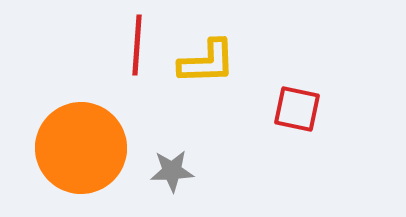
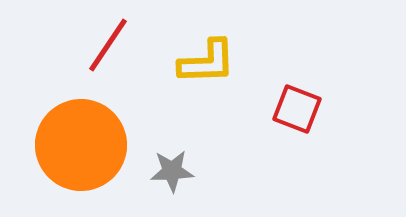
red line: moved 29 px left; rotated 30 degrees clockwise
red square: rotated 9 degrees clockwise
orange circle: moved 3 px up
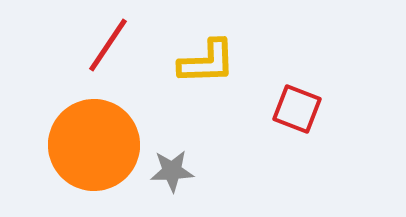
orange circle: moved 13 px right
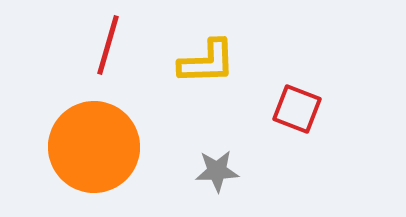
red line: rotated 18 degrees counterclockwise
orange circle: moved 2 px down
gray star: moved 45 px right
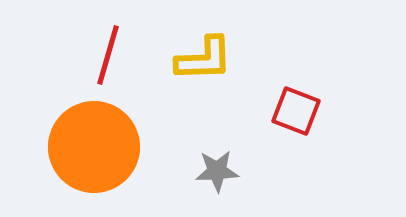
red line: moved 10 px down
yellow L-shape: moved 3 px left, 3 px up
red square: moved 1 px left, 2 px down
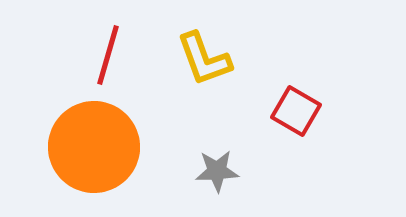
yellow L-shape: rotated 72 degrees clockwise
red square: rotated 9 degrees clockwise
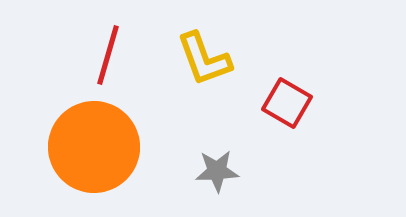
red square: moved 9 px left, 8 px up
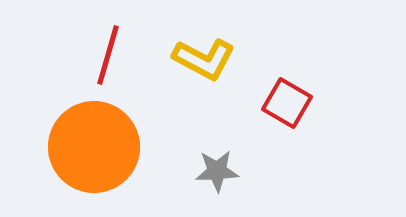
yellow L-shape: rotated 42 degrees counterclockwise
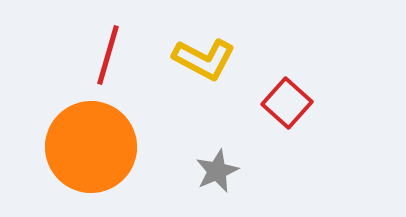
red square: rotated 12 degrees clockwise
orange circle: moved 3 px left
gray star: rotated 21 degrees counterclockwise
